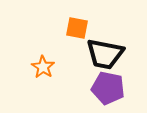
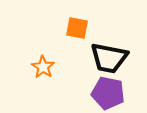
black trapezoid: moved 4 px right, 4 px down
purple pentagon: moved 5 px down
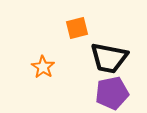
orange square: rotated 25 degrees counterclockwise
purple pentagon: moved 4 px right; rotated 24 degrees counterclockwise
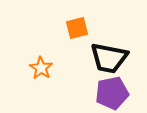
orange star: moved 2 px left, 1 px down
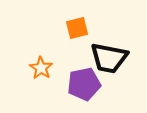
purple pentagon: moved 28 px left, 9 px up
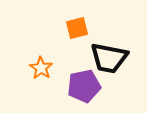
purple pentagon: moved 2 px down
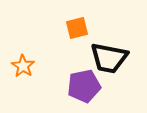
orange star: moved 18 px left, 2 px up
